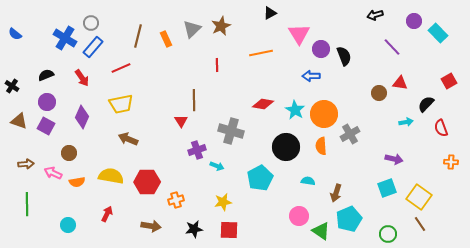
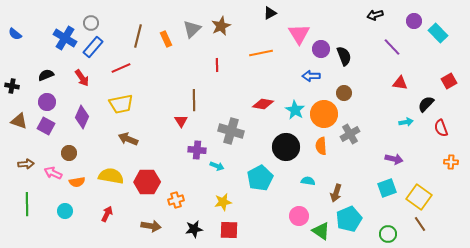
black cross at (12, 86): rotated 24 degrees counterclockwise
brown circle at (379, 93): moved 35 px left
purple cross at (197, 150): rotated 24 degrees clockwise
cyan circle at (68, 225): moved 3 px left, 14 px up
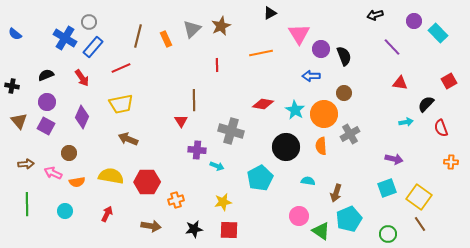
gray circle at (91, 23): moved 2 px left, 1 px up
brown triangle at (19, 121): rotated 30 degrees clockwise
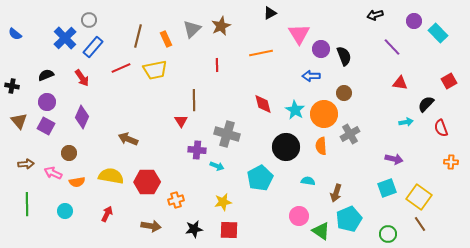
gray circle at (89, 22): moved 2 px up
blue cross at (65, 38): rotated 15 degrees clockwise
yellow trapezoid at (121, 104): moved 34 px right, 34 px up
red diamond at (263, 104): rotated 65 degrees clockwise
gray cross at (231, 131): moved 4 px left, 3 px down
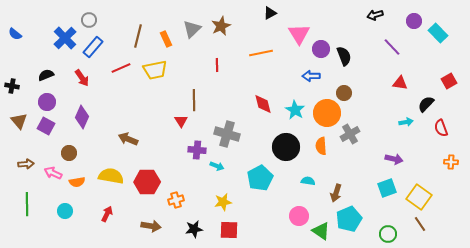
orange circle at (324, 114): moved 3 px right, 1 px up
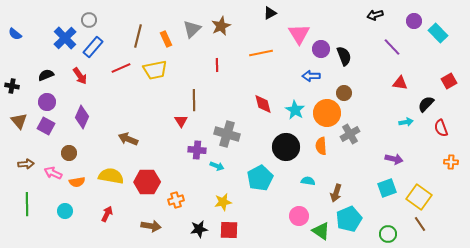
red arrow at (82, 78): moved 2 px left, 2 px up
black star at (194, 229): moved 5 px right
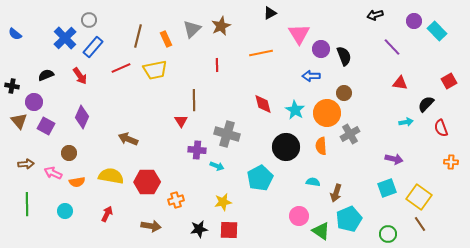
cyan rectangle at (438, 33): moved 1 px left, 2 px up
purple circle at (47, 102): moved 13 px left
cyan semicircle at (308, 181): moved 5 px right, 1 px down
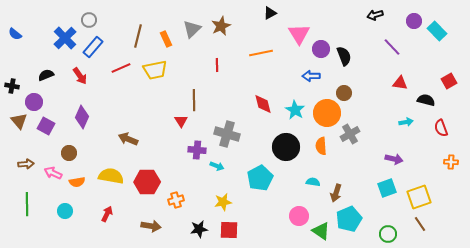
black semicircle at (426, 104): moved 4 px up; rotated 60 degrees clockwise
yellow square at (419, 197): rotated 35 degrees clockwise
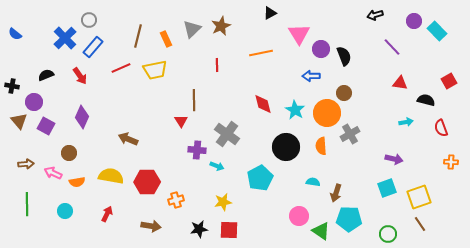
gray cross at (227, 134): rotated 20 degrees clockwise
cyan pentagon at (349, 219): rotated 25 degrees clockwise
